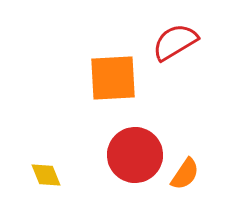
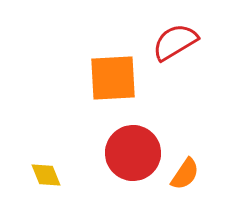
red circle: moved 2 px left, 2 px up
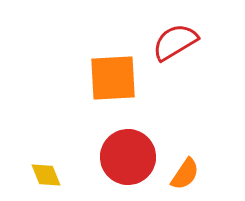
red circle: moved 5 px left, 4 px down
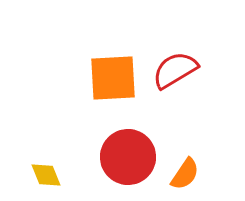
red semicircle: moved 28 px down
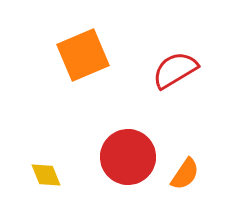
orange square: moved 30 px left, 23 px up; rotated 20 degrees counterclockwise
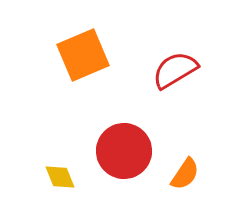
red circle: moved 4 px left, 6 px up
yellow diamond: moved 14 px right, 2 px down
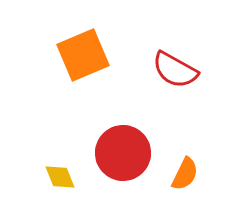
red semicircle: rotated 120 degrees counterclockwise
red circle: moved 1 px left, 2 px down
orange semicircle: rotated 8 degrees counterclockwise
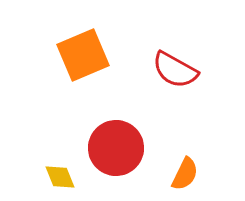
red circle: moved 7 px left, 5 px up
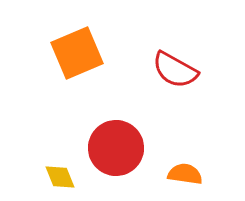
orange square: moved 6 px left, 2 px up
orange semicircle: rotated 108 degrees counterclockwise
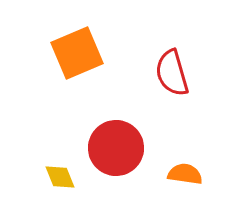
red semicircle: moved 3 px left, 3 px down; rotated 45 degrees clockwise
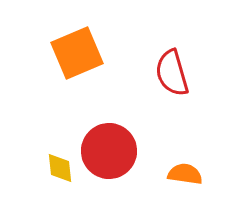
red circle: moved 7 px left, 3 px down
yellow diamond: moved 9 px up; rotated 16 degrees clockwise
